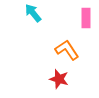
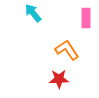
red star: rotated 18 degrees counterclockwise
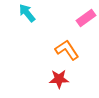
cyan arrow: moved 6 px left
pink rectangle: rotated 54 degrees clockwise
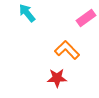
orange L-shape: rotated 10 degrees counterclockwise
red star: moved 2 px left, 1 px up
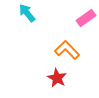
red star: rotated 30 degrees clockwise
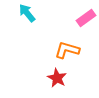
orange L-shape: rotated 30 degrees counterclockwise
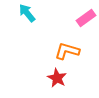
orange L-shape: moved 1 px down
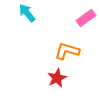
red star: rotated 18 degrees clockwise
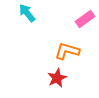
pink rectangle: moved 1 px left, 1 px down
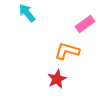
pink rectangle: moved 5 px down
red star: moved 1 px down
